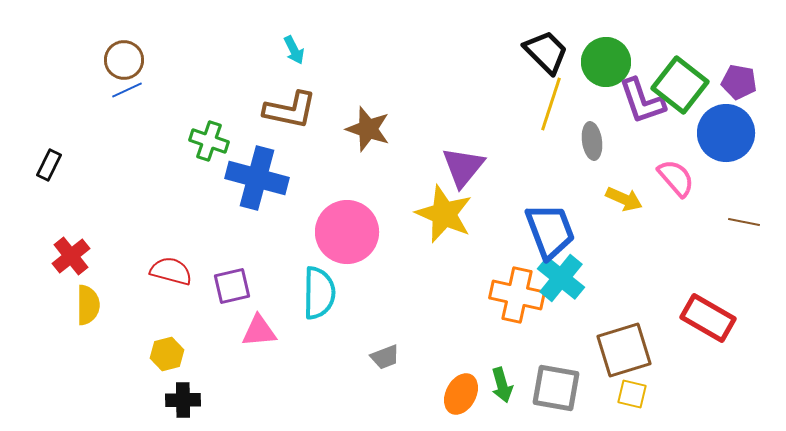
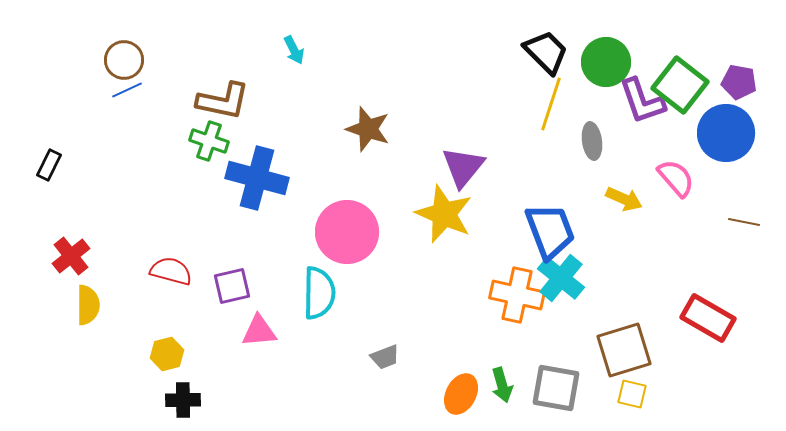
brown L-shape: moved 67 px left, 9 px up
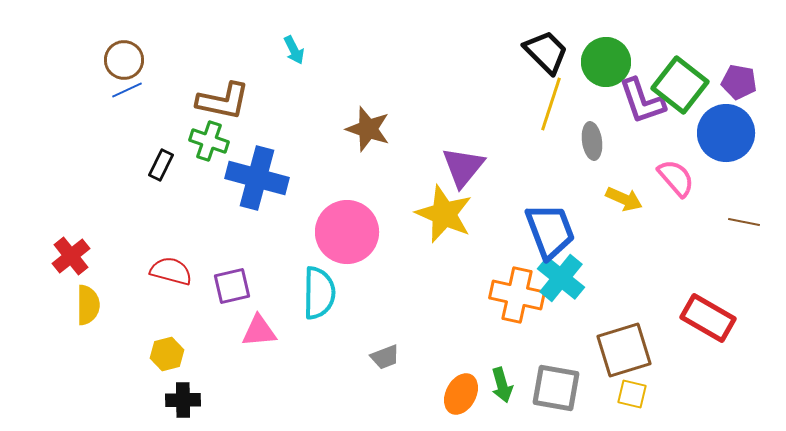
black rectangle: moved 112 px right
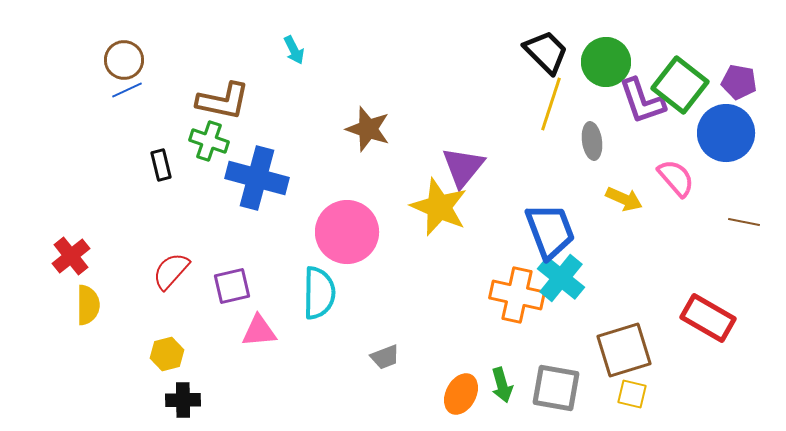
black rectangle: rotated 40 degrees counterclockwise
yellow star: moved 5 px left, 7 px up
red semicircle: rotated 63 degrees counterclockwise
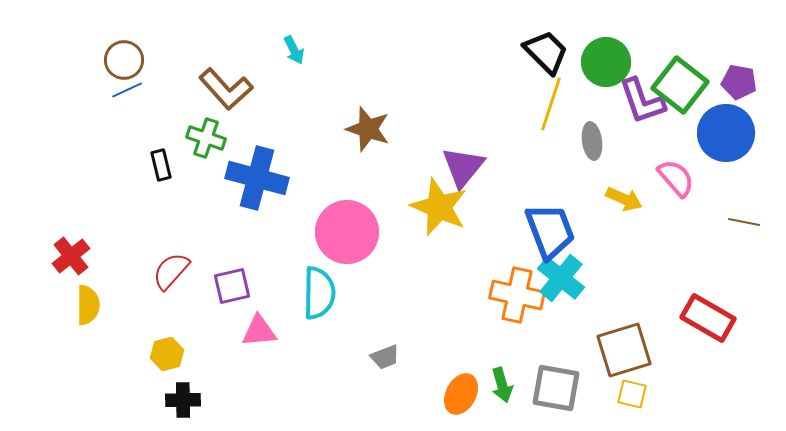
brown L-shape: moved 3 px right, 12 px up; rotated 36 degrees clockwise
green cross: moved 3 px left, 3 px up
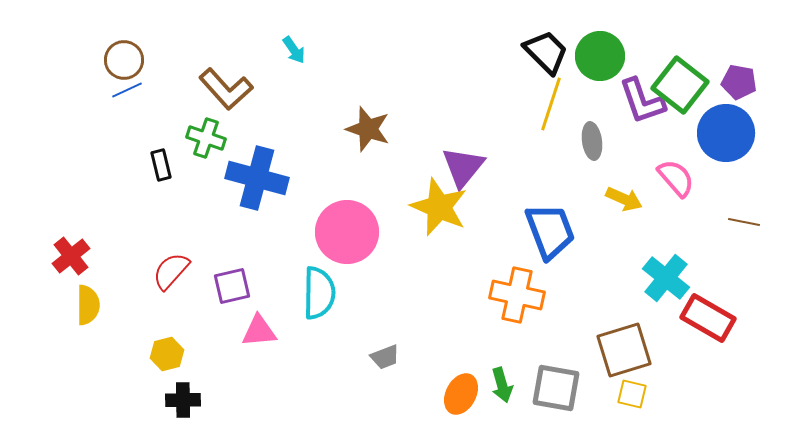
cyan arrow: rotated 8 degrees counterclockwise
green circle: moved 6 px left, 6 px up
cyan cross: moved 105 px right
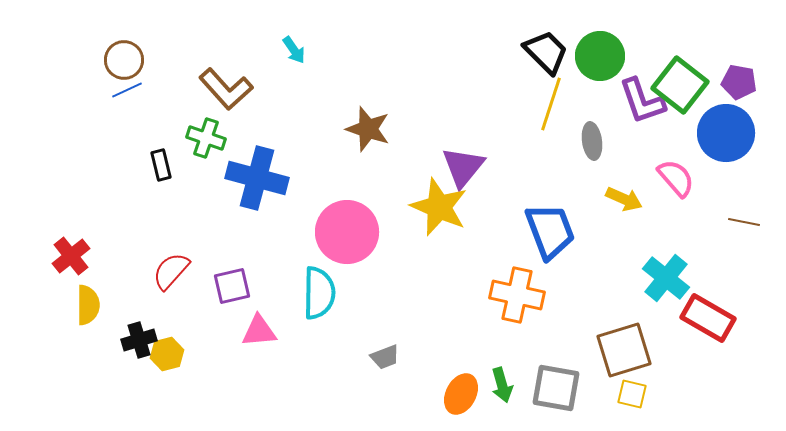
black cross: moved 44 px left, 60 px up; rotated 16 degrees counterclockwise
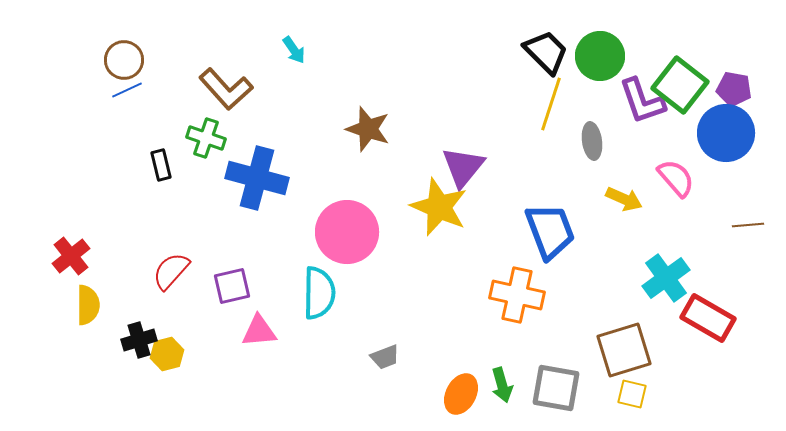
purple pentagon: moved 5 px left, 7 px down
brown line: moved 4 px right, 3 px down; rotated 16 degrees counterclockwise
cyan cross: rotated 15 degrees clockwise
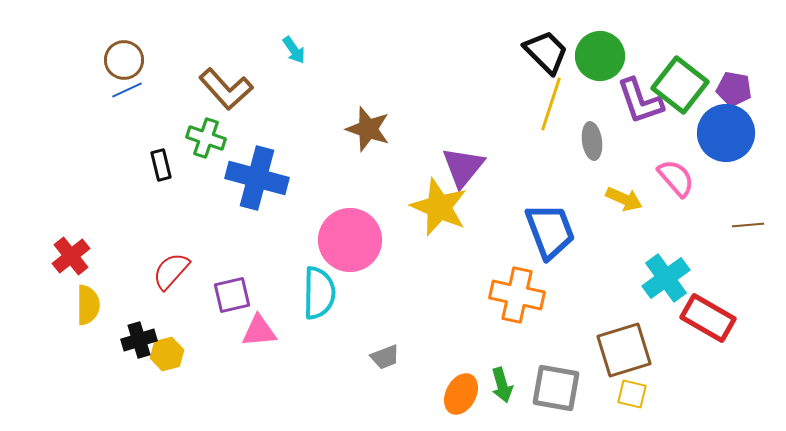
purple L-shape: moved 2 px left
pink circle: moved 3 px right, 8 px down
purple square: moved 9 px down
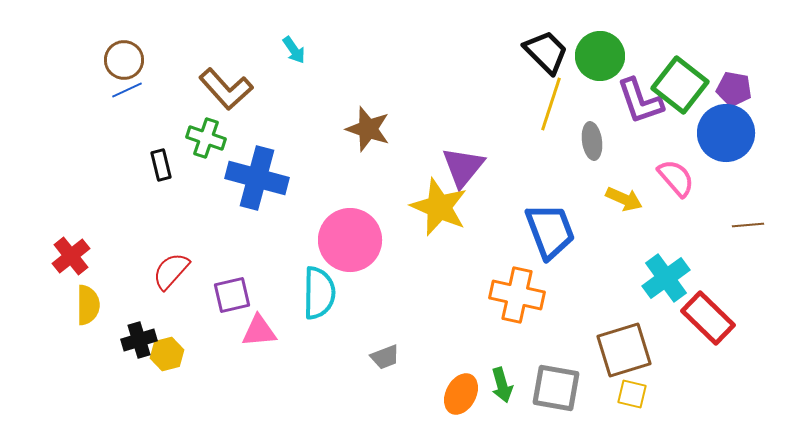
red rectangle: rotated 14 degrees clockwise
